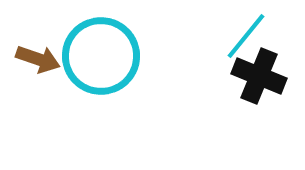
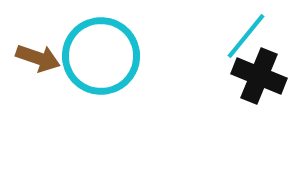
brown arrow: moved 1 px up
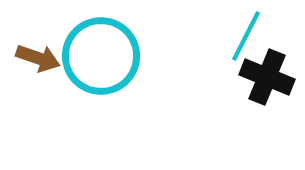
cyan line: rotated 12 degrees counterclockwise
black cross: moved 8 px right, 1 px down
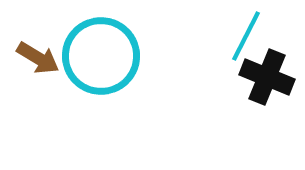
brown arrow: rotated 12 degrees clockwise
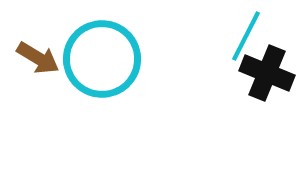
cyan circle: moved 1 px right, 3 px down
black cross: moved 4 px up
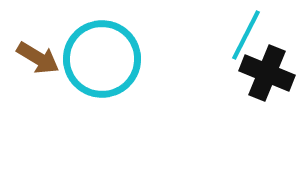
cyan line: moved 1 px up
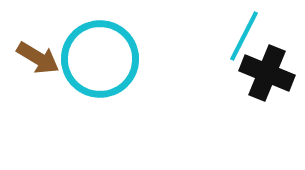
cyan line: moved 2 px left, 1 px down
cyan circle: moved 2 px left
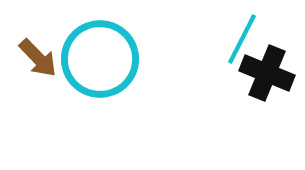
cyan line: moved 2 px left, 3 px down
brown arrow: rotated 15 degrees clockwise
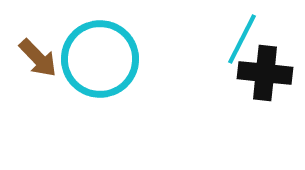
black cross: moved 2 px left; rotated 16 degrees counterclockwise
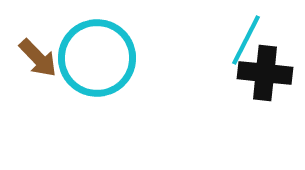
cyan line: moved 4 px right, 1 px down
cyan circle: moved 3 px left, 1 px up
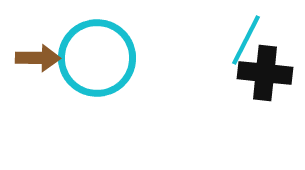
brown arrow: rotated 45 degrees counterclockwise
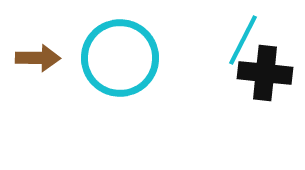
cyan line: moved 3 px left
cyan circle: moved 23 px right
